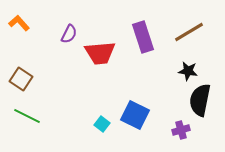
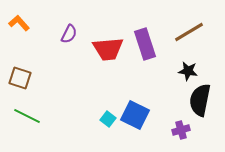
purple rectangle: moved 2 px right, 7 px down
red trapezoid: moved 8 px right, 4 px up
brown square: moved 1 px left, 1 px up; rotated 15 degrees counterclockwise
cyan square: moved 6 px right, 5 px up
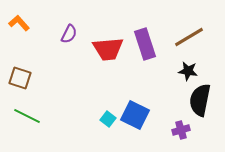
brown line: moved 5 px down
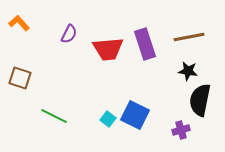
brown line: rotated 20 degrees clockwise
green line: moved 27 px right
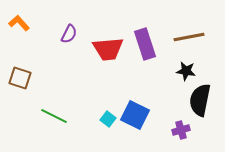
black star: moved 2 px left
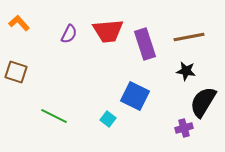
red trapezoid: moved 18 px up
brown square: moved 4 px left, 6 px up
black semicircle: moved 3 px right, 2 px down; rotated 20 degrees clockwise
blue square: moved 19 px up
purple cross: moved 3 px right, 2 px up
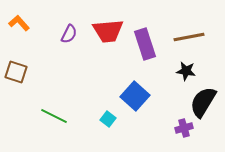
blue square: rotated 16 degrees clockwise
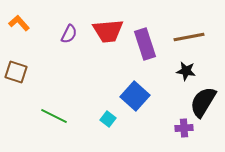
purple cross: rotated 12 degrees clockwise
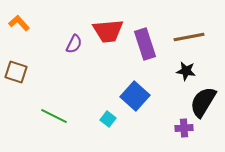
purple semicircle: moved 5 px right, 10 px down
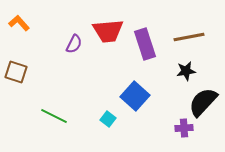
black star: rotated 18 degrees counterclockwise
black semicircle: rotated 12 degrees clockwise
